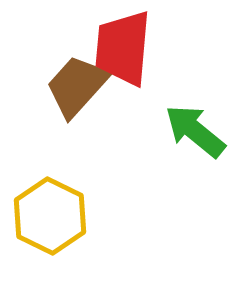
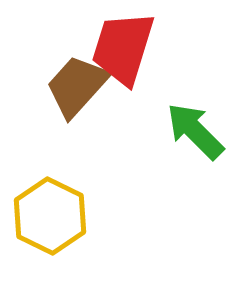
red trapezoid: rotated 12 degrees clockwise
green arrow: rotated 6 degrees clockwise
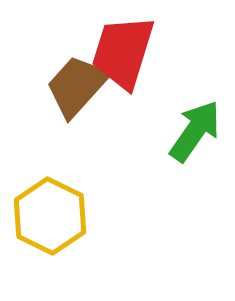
red trapezoid: moved 4 px down
green arrow: rotated 80 degrees clockwise
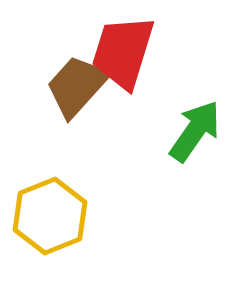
yellow hexagon: rotated 12 degrees clockwise
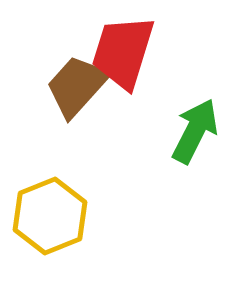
green arrow: rotated 8 degrees counterclockwise
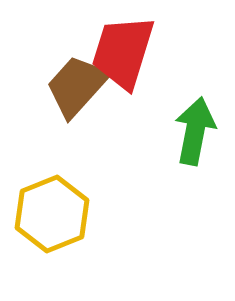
green arrow: rotated 16 degrees counterclockwise
yellow hexagon: moved 2 px right, 2 px up
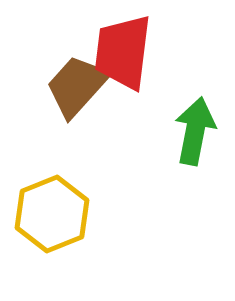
red trapezoid: rotated 10 degrees counterclockwise
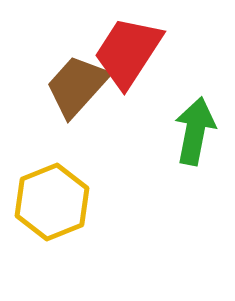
red trapezoid: moved 5 px right; rotated 26 degrees clockwise
yellow hexagon: moved 12 px up
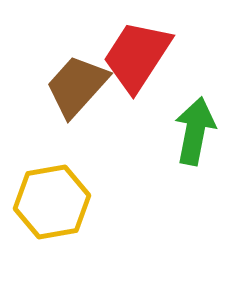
red trapezoid: moved 9 px right, 4 px down
yellow hexagon: rotated 12 degrees clockwise
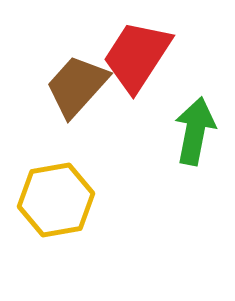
yellow hexagon: moved 4 px right, 2 px up
